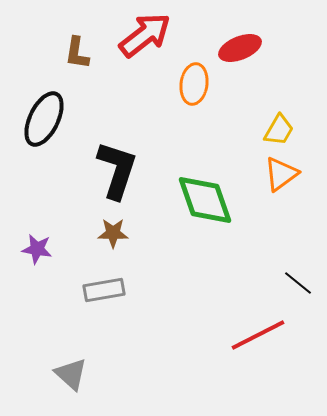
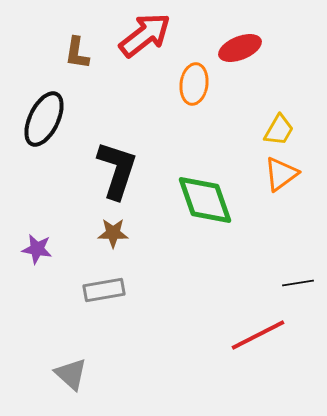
black line: rotated 48 degrees counterclockwise
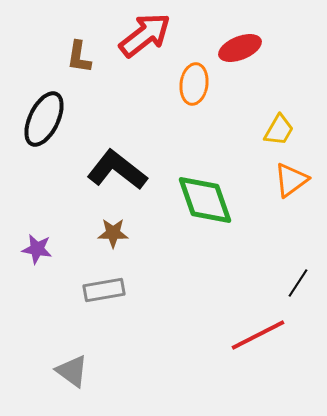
brown L-shape: moved 2 px right, 4 px down
black L-shape: rotated 70 degrees counterclockwise
orange triangle: moved 10 px right, 6 px down
black line: rotated 48 degrees counterclockwise
gray triangle: moved 1 px right, 3 px up; rotated 6 degrees counterclockwise
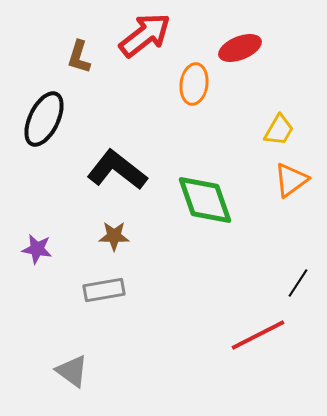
brown L-shape: rotated 8 degrees clockwise
brown star: moved 1 px right, 3 px down
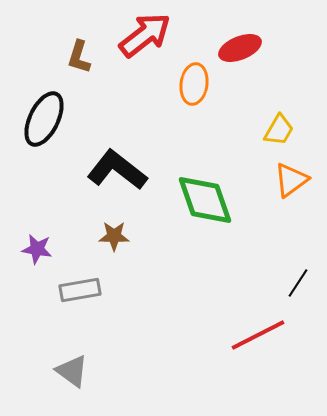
gray rectangle: moved 24 px left
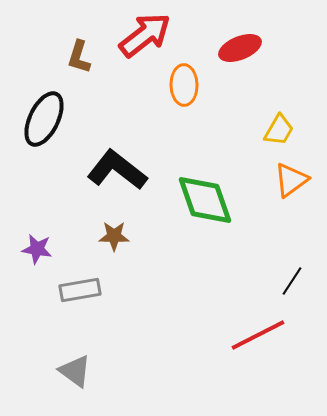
orange ellipse: moved 10 px left, 1 px down; rotated 9 degrees counterclockwise
black line: moved 6 px left, 2 px up
gray triangle: moved 3 px right
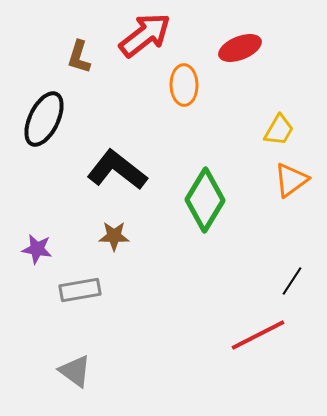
green diamond: rotated 50 degrees clockwise
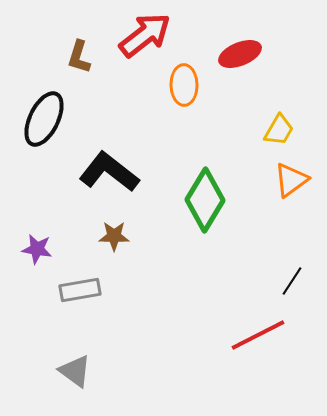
red ellipse: moved 6 px down
black L-shape: moved 8 px left, 2 px down
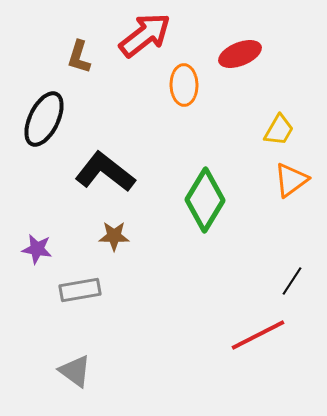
black L-shape: moved 4 px left
